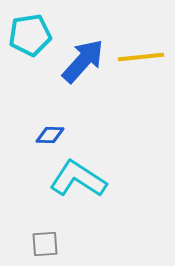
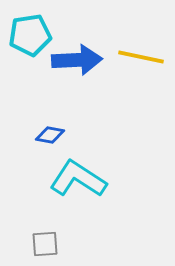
yellow line: rotated 18 degrees clockwise
blue arrow: moved 6 px left, 1 px up; rotated 45 degrees clockwise
blue diamond: rotated 8 degrees clockwise
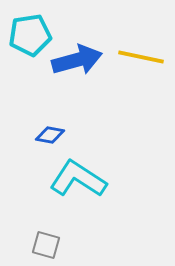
blue arrow: rotated 12 degrees counterclockwise
gray square: moved 1 px right, 1 px down; rotated 20 degrees clockwise
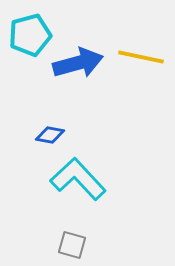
cyan pentagon: rotated 6 degrees counterclockwise
blue arrow: moved 1 px right, 3 px down
cyan L-shape: rotated 14 degrees clockwise
gray square: moved 26 px right
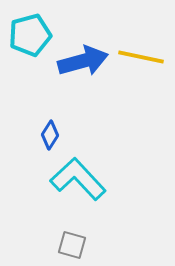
blue arrow: moved 5 px right, 2 px up
blue diamond: rotated 68 degrees counterclockwise
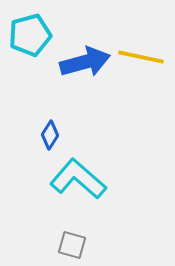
blue arrow: moved 2 px right, 1 px down
cyan L-shape: rotated 6 degrees counterclockwise
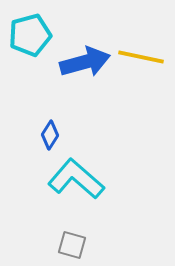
cyan L-shape: moved 2 px left
